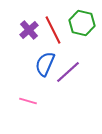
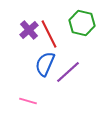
red line: moved 4 px left, 4 px down
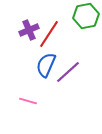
green hexagon: moved 4 px right, 7 px up; rotated 25 degrees counterclockwise
purple cross: rotated 18 degrees clockwise
red line: rotated 60 degrees clockwise
blue semicircle: moved 1 px right, 1 px down
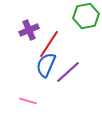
red line: moved 10 px down
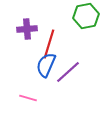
purple cross: moved 2 px left, 1 px up; rotated 18 degrees clockwise
red line: rotated 16 degrees counterclockwise
pink line: moved 3 px up
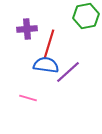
blue semicircle: rotated 75 degrees clockwise
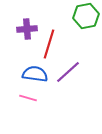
blue semicircle: moved 11 px left, 9 px down
